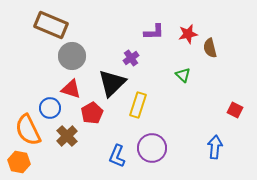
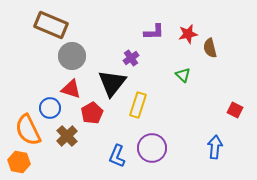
black triangle: rotated 8 degrees counterclockwise
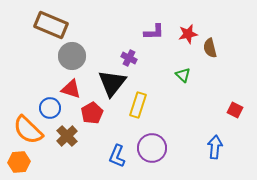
purple cross: moved 2 px left; rotated 28 degrees counterclockwise
orange semicircle: rotated 20 degrees counterclockwise
orange hexagon: rotated 15 degrees counterclockwise
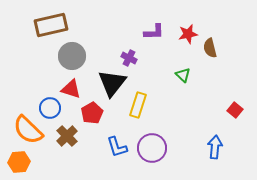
brown rectangle: rotated 36 degrees counterclockwise
red square: rotated 14 degrees clockwise
blue L-shape: moved 9 px up; rotated 40 degrees counterclockwise
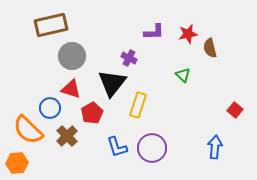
orange hexagon: moved 2 px left, 1 px down
